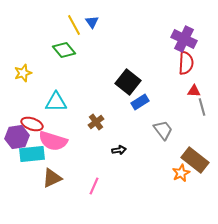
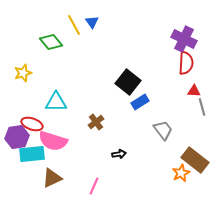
green diamond: moved 13 px left, 8 px up
black arrow: moved 4 px down
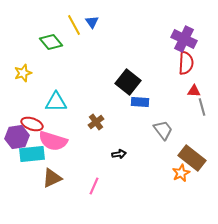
blue rectangle: rotated 36 degrees clockwise
brown rectangle: moved 3 px left, 2 px up
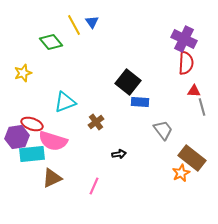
cyan triangle: moved 9 px right; rotated 20 degrees counterclockwise
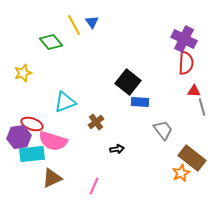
purple hexagon: moved 2 px right
black arrow: moved 2 px left, 5 px up
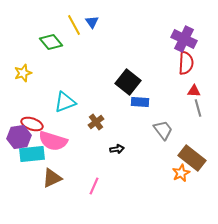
gray line: moved 4 px left, 1 px down
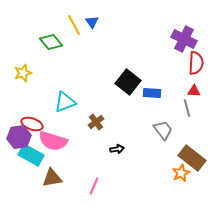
red semicircle: moved 10 px right
blue rectangle: moved 12 px right, 9 px up
gray line: moved 11 px left
cyan rectangle: moved 1 px left, 1 px down; rotated 35 degrees clockwise
brown triangle: rotated 15 degrees clockwise
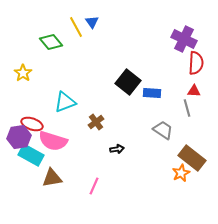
yellow line: moved 2 px right, 2 px down
yellow star: rotated 18 degrees counterclockwise
gray trapezoid: rotated 20 degrees counterclockwise
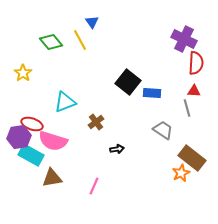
yellow line: moved 4 px right, 13 px down
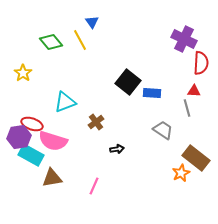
red semicircle: moved 5 px right
brown rectangle: moved 4 px right
